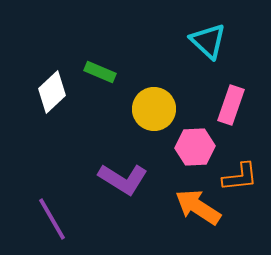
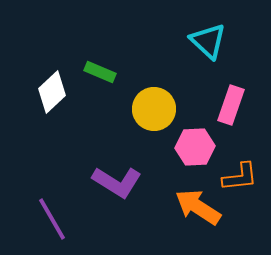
purple L-shape: moved 6 px left, 3 px down
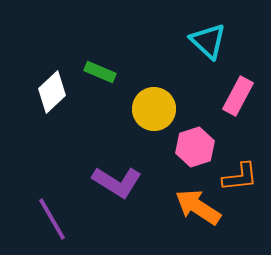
pink rectangle: moved 7 px right, 9 px up; rotated 9 degrees clockwise
pink hexagon: rotated 15 degrees counterclockwise
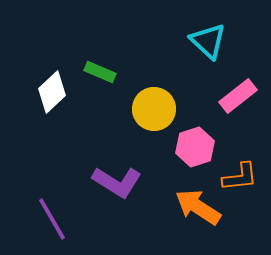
pink rectangle: rotated 24 degrees clockwise
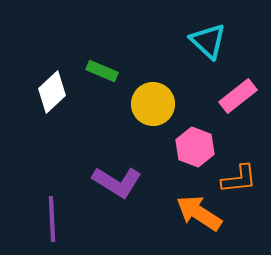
green rectangle: moved 2 px right, 1 px up
yellow circle: moved 1 px left, 5 px up
pink hexagon: rotated 21 degrees counterclockwise
orange L-shape: moved 1 px left, 2 px down
orange arrow: moved 1 px right, 6 px down
purple line: rotated 27 degrees clockwise
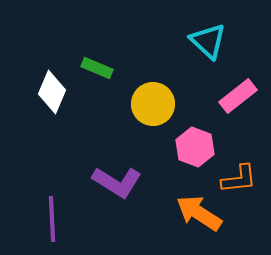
green rectangle: moved 5 px left, 3 px up
white diamond: rotated 24 degrees counterclockwise
